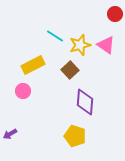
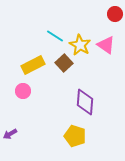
yellow star: rotated 25 degrees counterclockwise
brown square: moved 6 px left, 7 px up
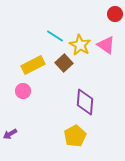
yellow pentagon: rotated 25 degrees clockwise
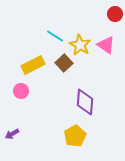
pink circle: moved 2 px left
purple arrow: moved 2 px right
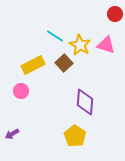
pink triangle: rotated 18 degrees counterclockwise
yellow pentagon: rotated 10 degrees counterclockwise
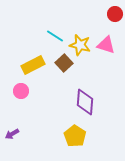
yellow star: rotated 15 degrees counterclockwise
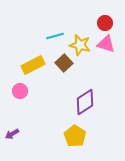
red circle: moved 10 px left, 9 px down
cyan line: rotated 48 degrees counterclockwise
pink triangle: moved 1 px up
pink circle: moved 1 px left
purple diamond: rotated 52 degrees clockwise
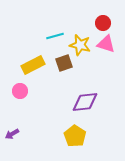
red circle: moved 2 px left
brown square: rotated 24 degrees clockwise
purple diamond: rotated 28 degrees clockwise
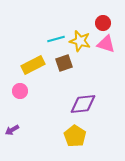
cyan line: moved 1 px right, 3 px down
yellow star: moved 4 px up
purple diamond: moved 2 px left, 2 px down
purple arrow: moved 4 px up
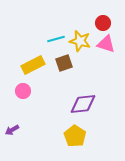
pink circle: moved 3 px right
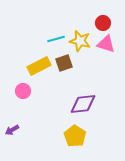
yellow rectangle: moved 6 px right, 1 px down
